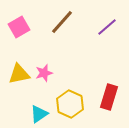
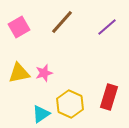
yellow triangle: moved 1 px up
cyan triangle: moved 2 px right
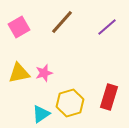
yellow hexagon: moved 1 px up; rotated 20 degrees clockwise
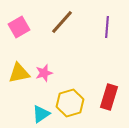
purple line: rotated 45 degrees counterclockwise
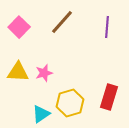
pink square: rotated 15 degrees counterclockwise
yellow triangle: moved 1 px left, 1 px up; rotated 15 degrees clockwise
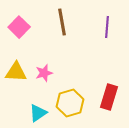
brown line: rotated 52 degrees counterclockwise
yellow triangle: moved 2 px left
cyan triangle: moved 3 px left, 1 px up
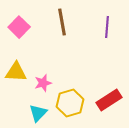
pink star: moved 1 px left, 10 px down
red rectangle: moved 3 px down; rotated 40 degrees clockwise
cyan triangle: rotated 12 degrees counterclockwise
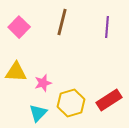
brown line: rotated 24 degrees clockwise
yellow hexagon: moved 1 px right
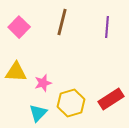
red rectangle: moved 2 px right, 1 px up
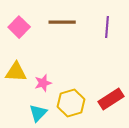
brown line: rotated 76 degrees clockwise
